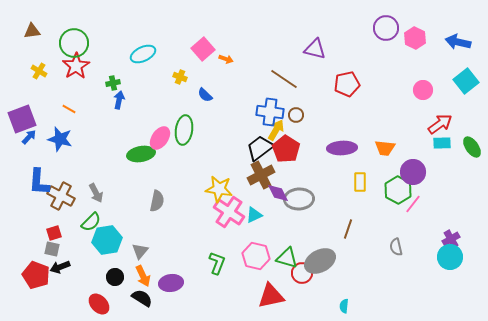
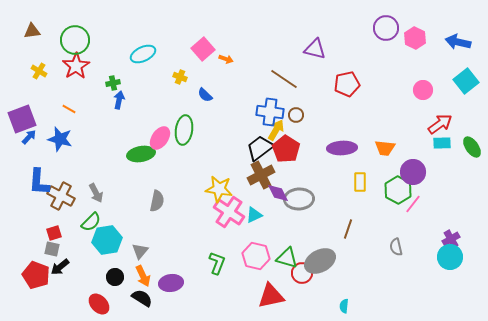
green circle at (74, 43): moved 1 px right, 3 px up
black arrow at (60, 267): rotated 18 degrees counterclockwise
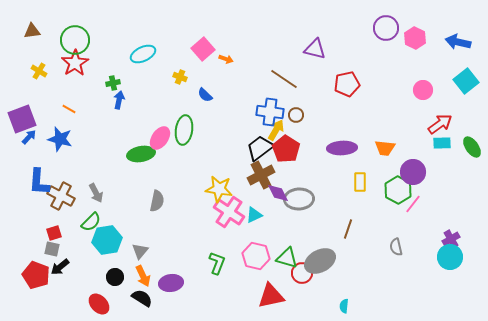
red star at (76, 66): moved 1 px left, 3 px up
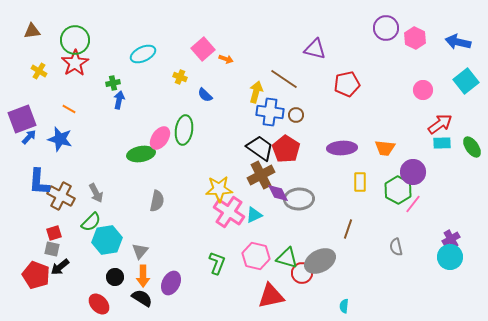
yellow arrow at (276, 130): moved 20 px left, 38 px up; rotated 15 degrees counterclockwise
black trapezoid at (260, 148): rotated 72 degrees clockwise
yellow star at (219, 189): rotated 12 degrees counterclockwise
orange arrow at (143, 276): rotated 25 degrees clockwise
purple ellipse at (171, 283): rotated 55 degrees counterclockwise
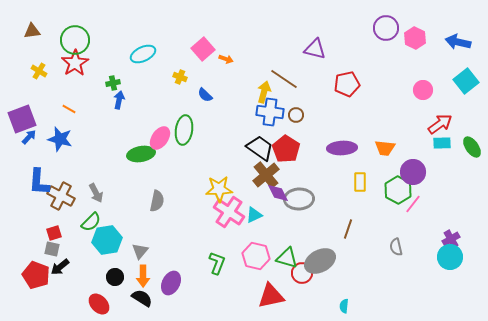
yellow arrow at (256, 92): moved 8 px right
brown cross at (261, 175): moved 5 px right; rotated 12 degrees counterclockwise
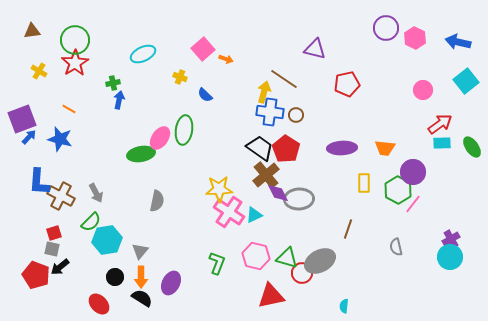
yellow rectangle at (360, 182): moved 4 px right, 1 px down
orange arrow at (143, 276): moved 2 px left, 1 px down
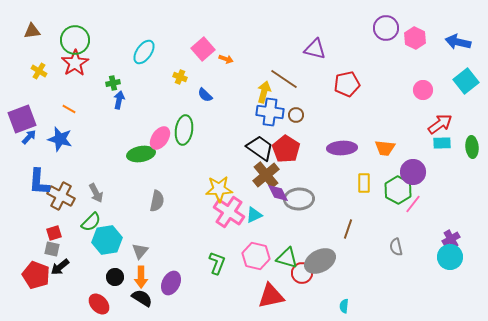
cyan ellipse at (143, 54): moved 1 px right, 2 px up; rotated 30 degrees counterclockwise
green ellipse at (472, 147): rotated 30 degrees clockwise
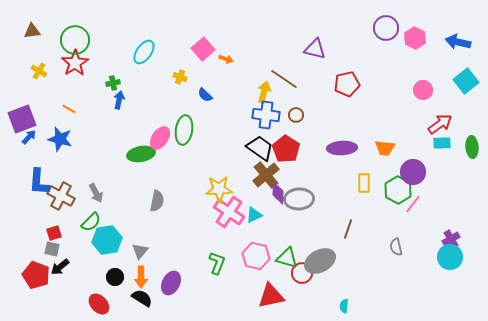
blue cross at (270, 112): moved 4 px left, 3 px down
purple diamond at (278, 193): rotated 30 degrees clockwise
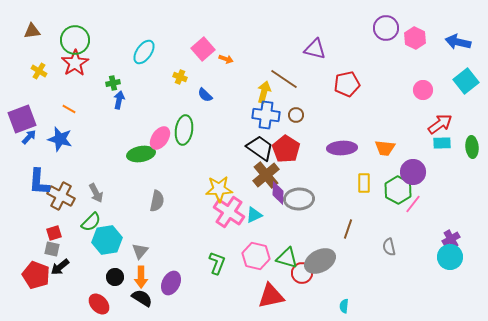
gray semicircle at (396, 247): moved 7 px left
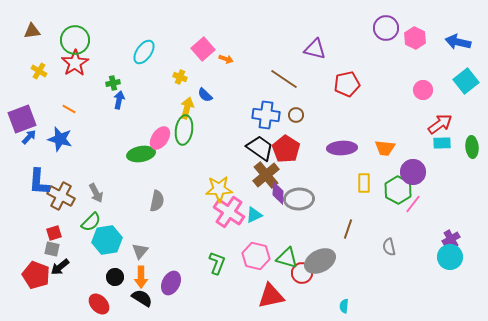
yellow arrow at (264, 92): moved 77 px left, 16 px down
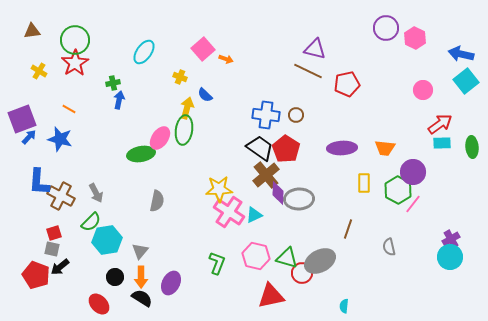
blue arrow at (458, 42): moved 3 px right, 12 px down
brown line at (284, 79): moved 24 px right, 8 px up; rotated 8 degrees counterclockwise
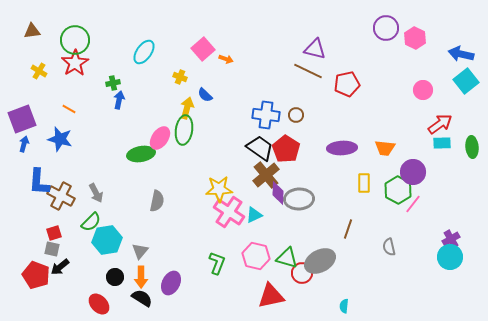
blue arrow at (29, 137): moved 5 px left, 7 px down; rotated 28 degrees counterclockwise
